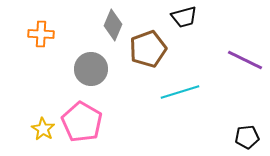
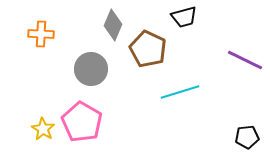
brown pentagon: rotated 27 degrees counterclockwise
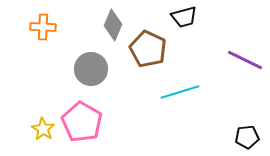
orange cross: moved 2 px right, 7 px up
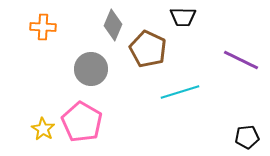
black trapezoid: moved 1 px left; rotated 16 degrees clockwise
purple line: moved 4 px left
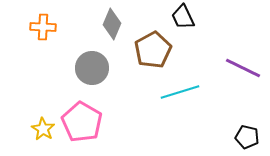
black trapezoid: rotated 64 degrees clockwise
gray diamond: moved 1 px left, 1 px up
brown pentagon: moved 5 px right, 1 px down; rotated 18 degrees clockwise
purple line: moved 2 px right, 8 px down
gray circle: moved 1 px right, 1 px up
black pentagon: rotated 20 degrees clockwise
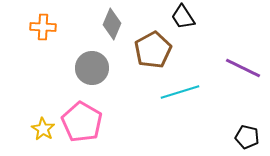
black trapezoid: rotated 8 degrees counterclockwise
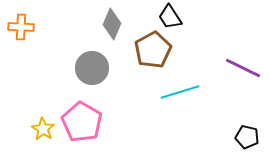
black trapezoid: moved 13 px left
orange cross: moved 22 px left
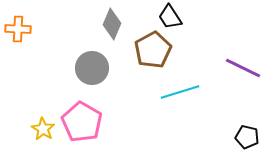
orange cross: moved 3 px left, 2 px down
